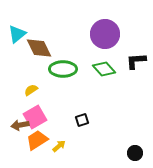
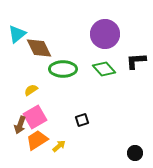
brown arrow: rotated 60 degrees counterclockwise
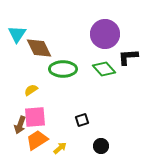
cyan triangle: rotated 18 degrees counterclockwise
black L-shape: moved 8 px left, 4 px up
pink square: rotated 25 degrees clockwise
yellow arrow: moved 1 px right, 2 px down
black circle: moved 34 px left, 7 px up
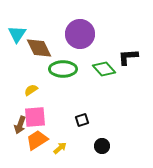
purple circle: moved 25 px left
black circle: moved 1 px right
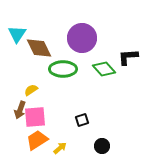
purple circle: moved 2 px right, 4 px down
brown arrow: moved 15 px up
